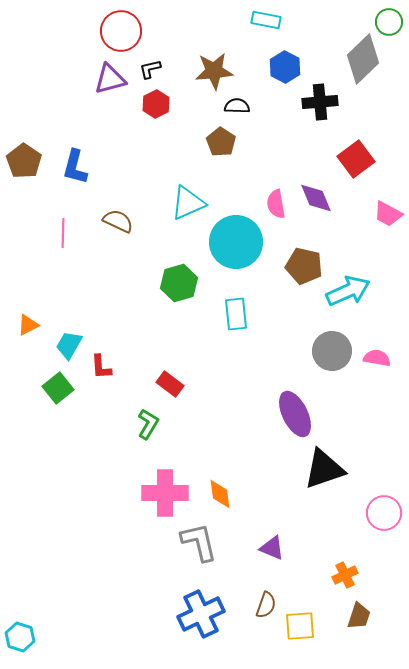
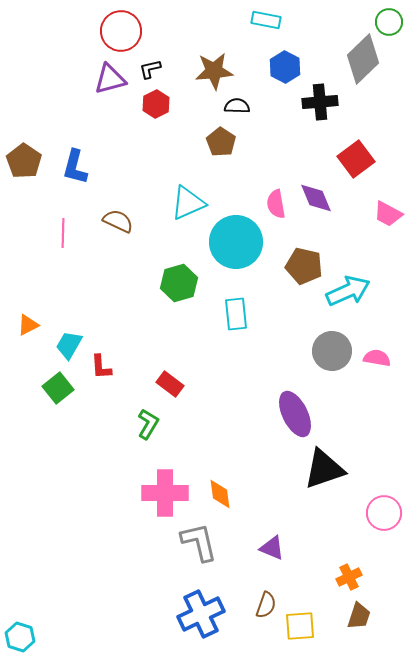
orange cross at (345, 575): moved 4 px right, 2 px down
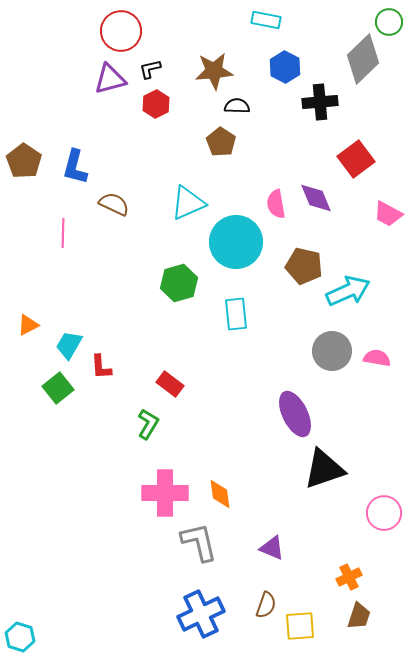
brown semicircle at (118, 221): moved 4 px left, 17 px up
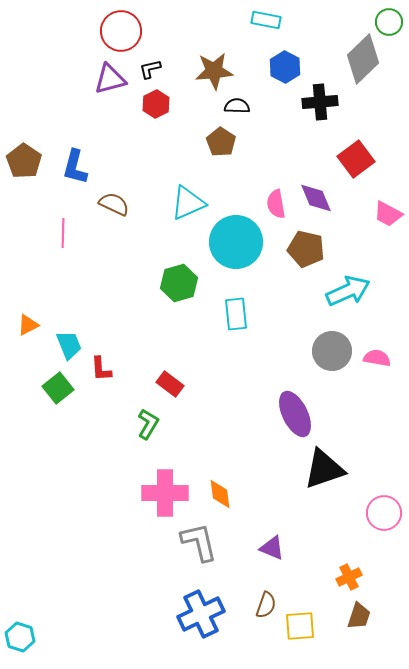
brown pentagon at (304, 266): moved 2 px right, 17 px up
cyan trapezoid at (69, 345): rotated 128 degrees clockwise
red L-shape at (101, 367): moved 2 px down
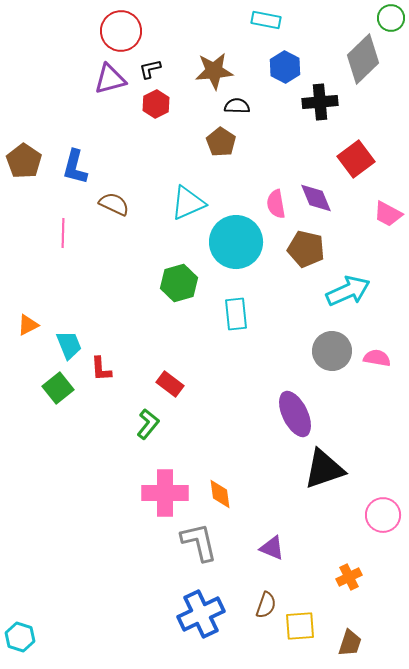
green circle at (389, 22): moved 2 px right, 4 px up
green L-shape at (148, 424): rotated 8 degrees clockwise
pink circle at (384, 513): moved 1 px left, 2 px down
brown trapezoid at (359, 616): moved 9 px left, 27 px down
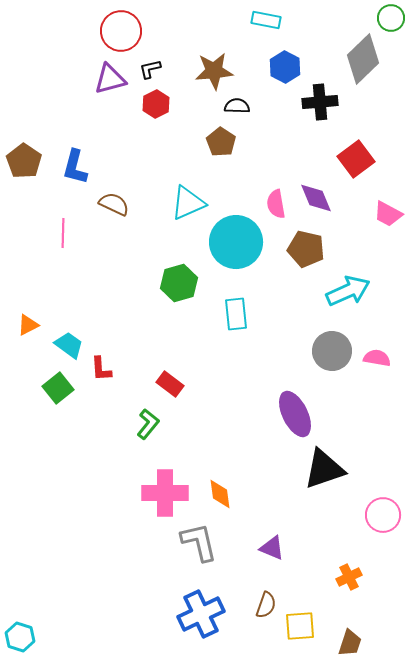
cyan trapezoid at (69, 345): rotated 32 degrees counterclockwise
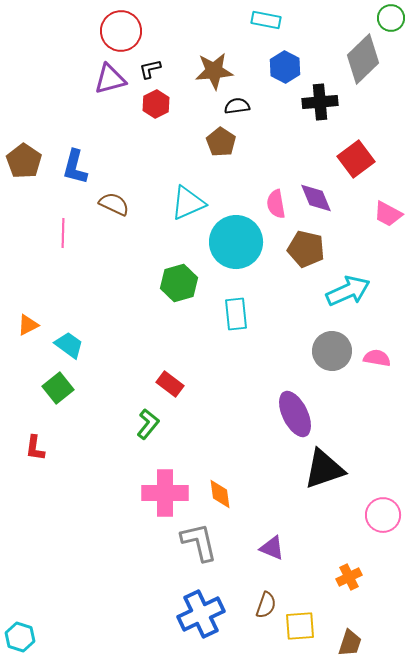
black semicircle at (237, 106): rotated 10 degrees counterclockwise
red L-shape at (101, 369): moved 66 px left, 79 px down; rotated 12 degrees clockwise
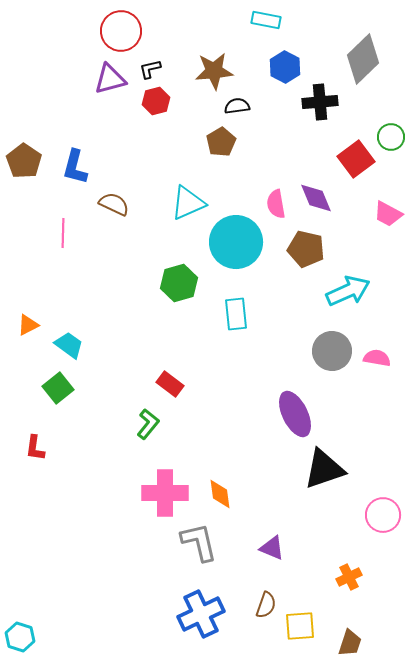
green circle at (391, 18): moved 119 px down
red hexagon at (156, 104): moved 3 px up; rotated 12 degrees clockwise
brown pentagon at (221, 142): rotated 8 degrees clockwise
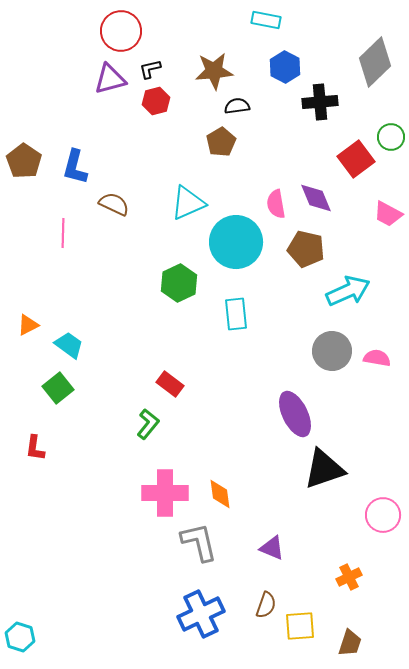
gray diamond at (363, 59): moved 12 px right, 3 px down
green hexagon at (179, 283): rotated 9 degrees counterclockwise
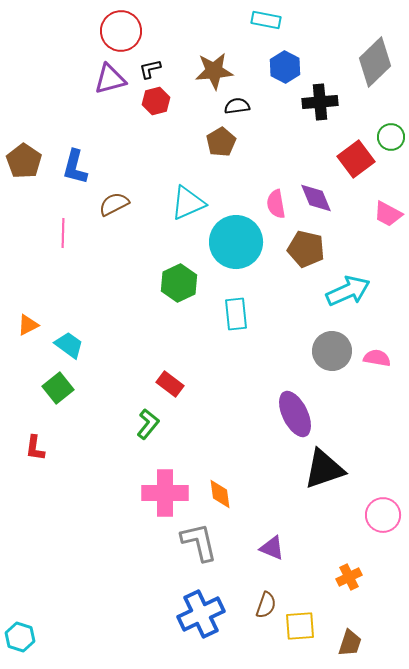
brown semicircle at (114, 204): rotated 52 degrees counterclockwise
